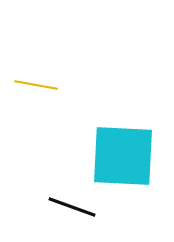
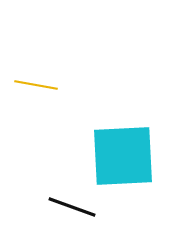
cyan square: rotated 6 degrees counterclockwise
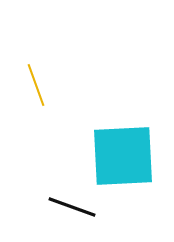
yellow line: rotated 60 degrees clockwise
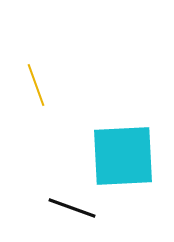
black line: moved 1 px down
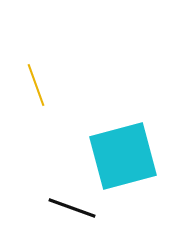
cyan square: rotated 12 degrees counterclockwise
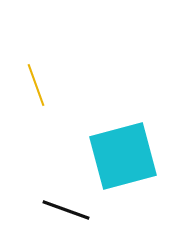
black line: moved 6 px left, 2 px down
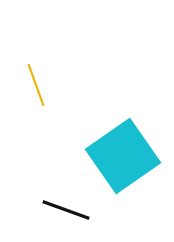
cyan square: rotated 20 degrees counterclockwise
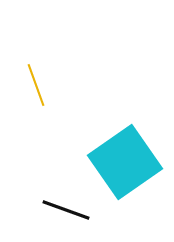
cyan square: moved 2 px right, 6 px down
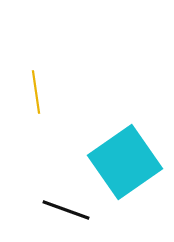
yellow line: moved 7 px down; rotated 12 degrees clockwise
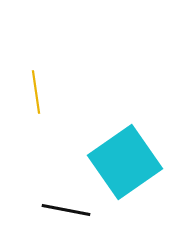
black line: rotated 9 degrees counterclockwise
